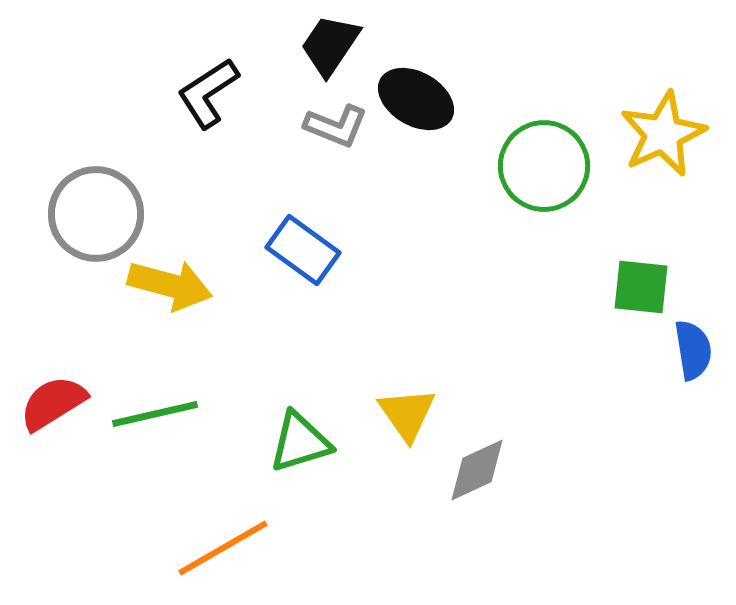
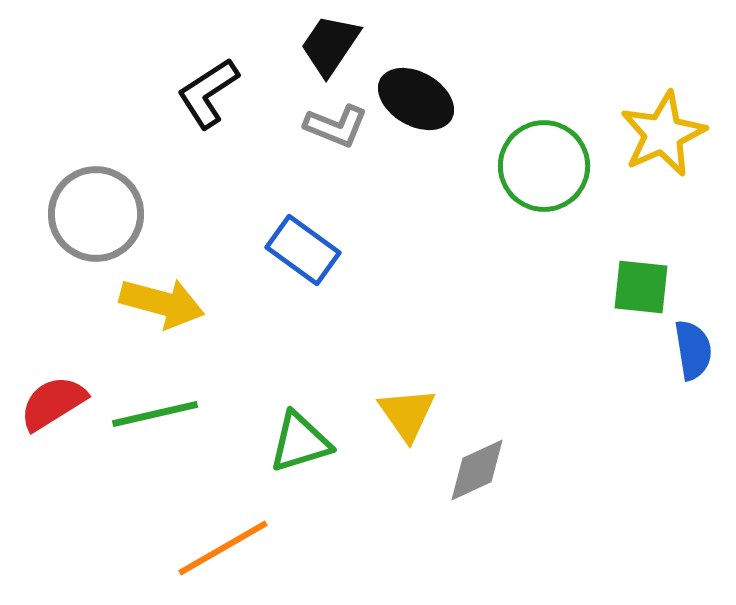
yellow arrow: moved 8 px left, 18 px down
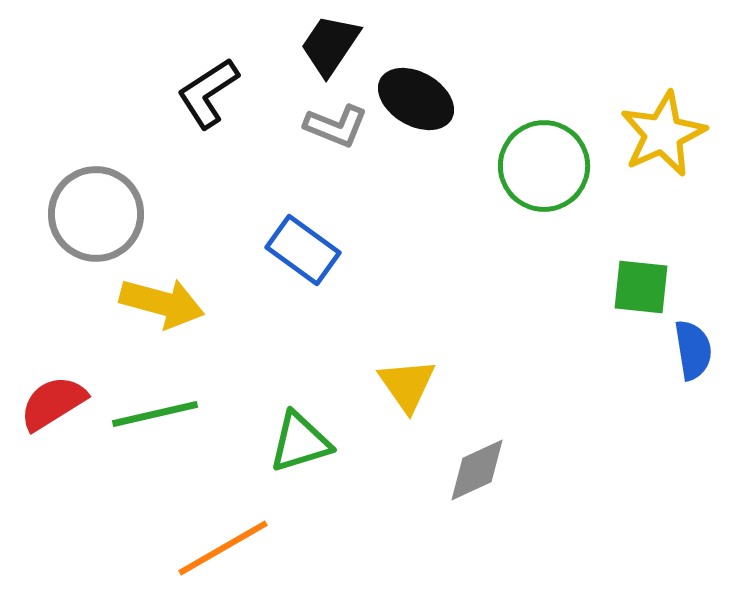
yellow triangle: moved 29 px up
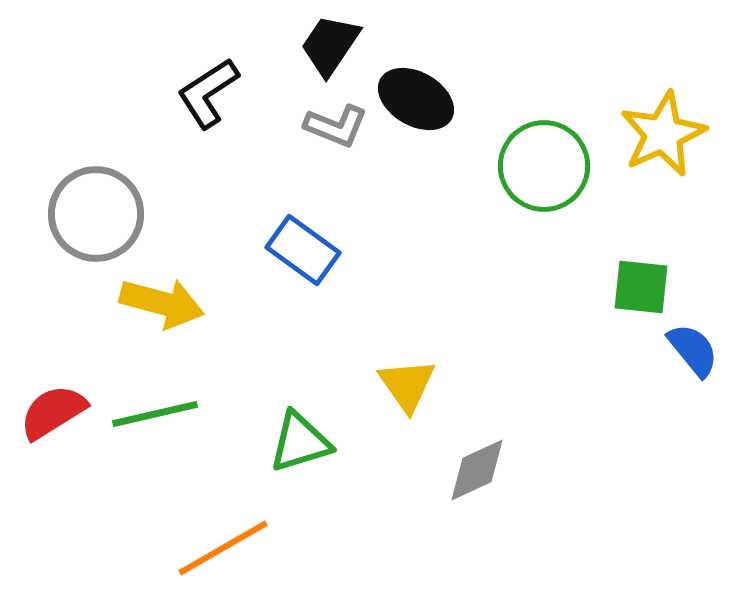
blue semicircle: rotated 30 degrees counterclockwise
red semicircle: moved 9 px down
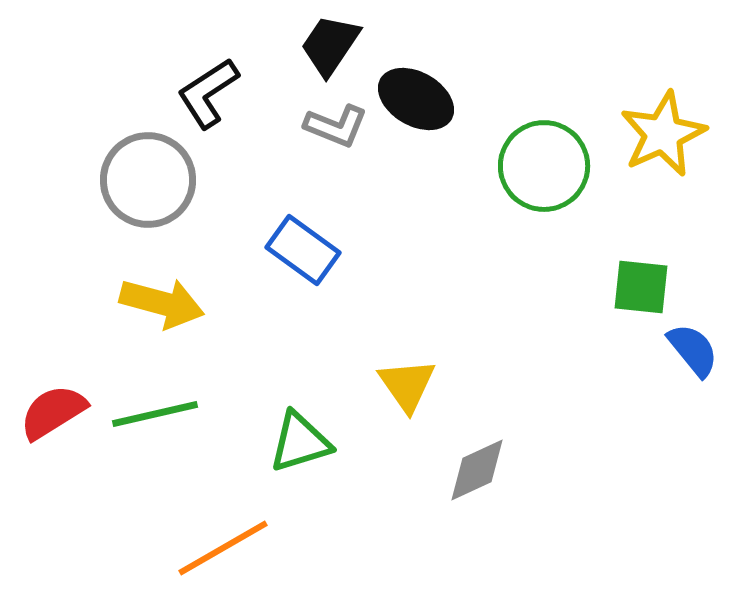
gray circle: moved 52 px right, 34 px up
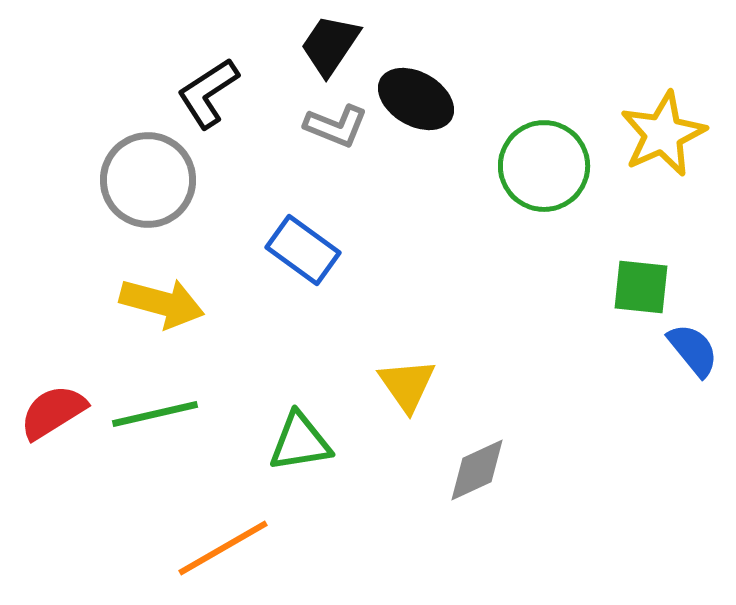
green triangle: rotated 8 degrees clockwise
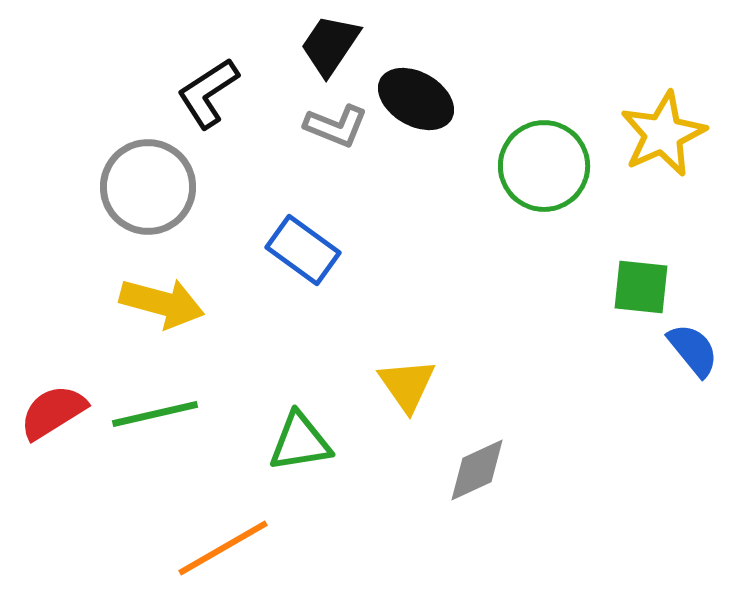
gray circle: moved 7 px down
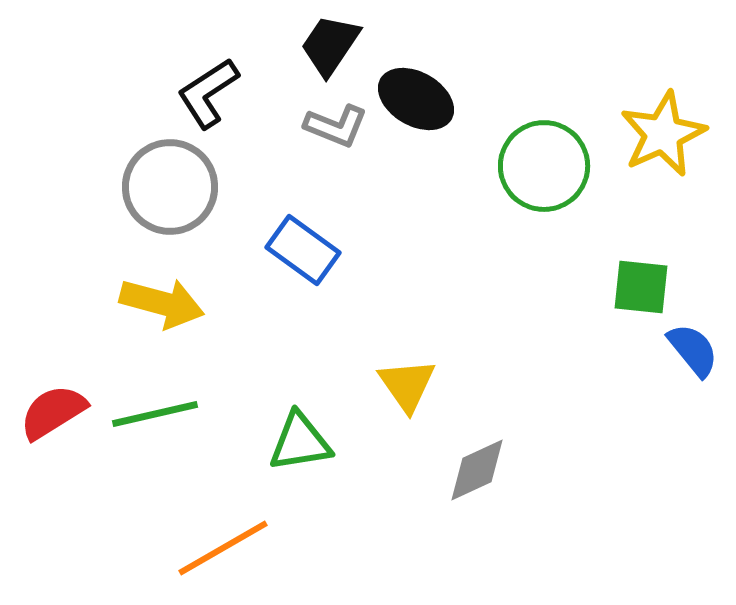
gray circle: moved 22 px right
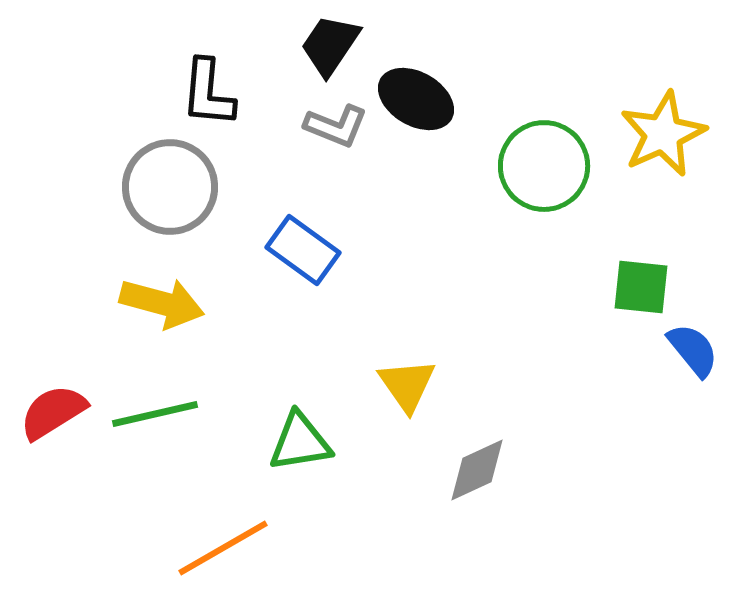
black L-shape: rotated 52 degrees counterclockwise
